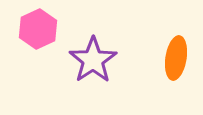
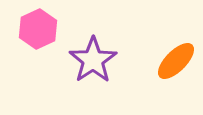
orange ellipse: moved 3 px down; rotated 36 degrees clockwise
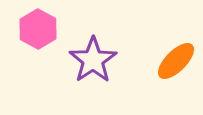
pink hexagon: rotated 6 degrees counterclockwise
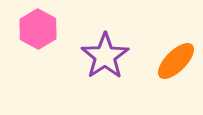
purple star: moved 12 px right, 4 px up
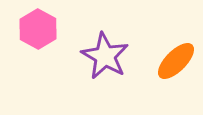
purple star: rotated 9 degrees counterclockwise
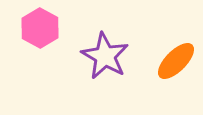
pink hexagon: moved 2 px right, 1 px up
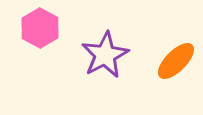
purple star: moved 1 px up; rotated 15 degrees clockwise
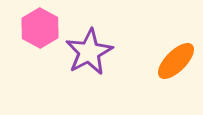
purple star: moved 16 px left, 3 px up
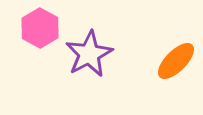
purple star: moved 2 px down
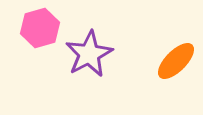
pink hexagon: rotated 15 degrees clockwise
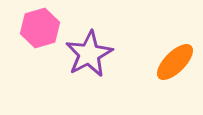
orange ellipse: moved 1 px left, 1 px down
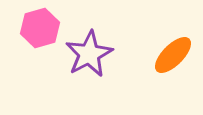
orange ellipse: moved 2 px left, 7 px up
